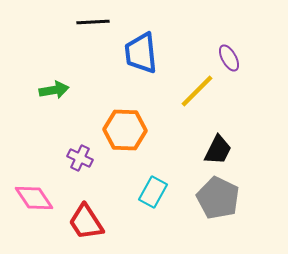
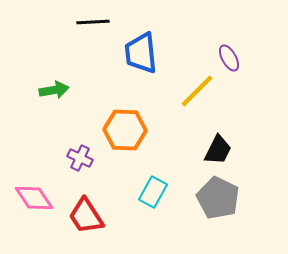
red trapezoid: moved 6 px up
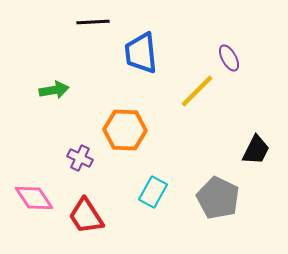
black trapezoid: moved 38 px right
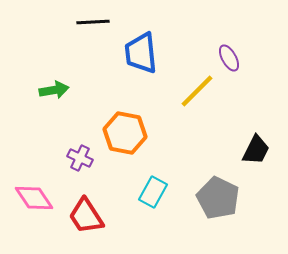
orange hexagon: moved 3 px down; rotated 9 degrees clockwise
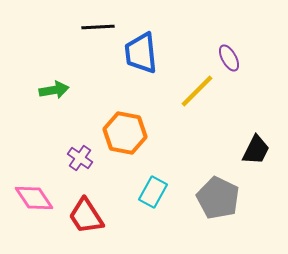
black line: moved 5 px right, 5 px down
purple cross: rotated 10 degrees clockwise
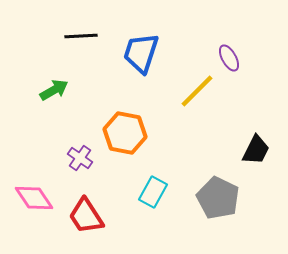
black line: moved 17 px left, 9 px down
blue trapezoid: rotated 24 degrees clockwise
green arrow: rotated 20 degrees counterclockwise
